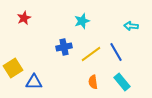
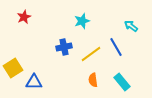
red star: moved 1 px up
cyan arrow: rotated 32 degrees clockwise
blue line: moved 5 px up
orange semicircle: moved 2 px up
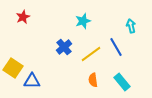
red star: moved 1 px left
cyan star: moved 1 px right
cyan arrow: rotated 40 degrees clockwise
blue cross: rotated 28 degrees counterclockwise
yellow square: rotated 24 degrees counterclockwise
blue triangle: moved 2 px left, 1 px up
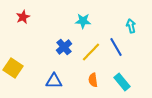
cyan star: rotated 21 degrees clockwise
yellow line: moved 2 px up; rotated 10 degrees counterclockwise
blue triangle: moved 22 px right
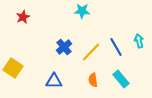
cyan star: moved 1 px left, 10 px up
cyan arrow: moved 8 px right, 15 px down
cyan rectangle: moved 1 px left, 3 px up
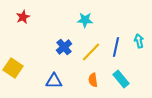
cyan star: moved 3 px right, 9 px down
blue line: rotated 42 degrees clockwise
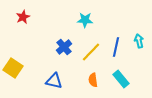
blue triangle: rotated 12 degrees clockwise
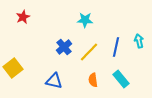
yellow line: moved 2 px left
yellow square: rotated 18 degrees clockwise
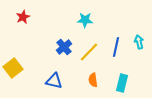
cyan arrow: moved 1 px down
cyan rectangle: moved 1 px right, 4 px down; rotated 54 degrees clockwise
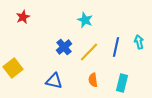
cyan star: rotated 21 degrees clockwise
